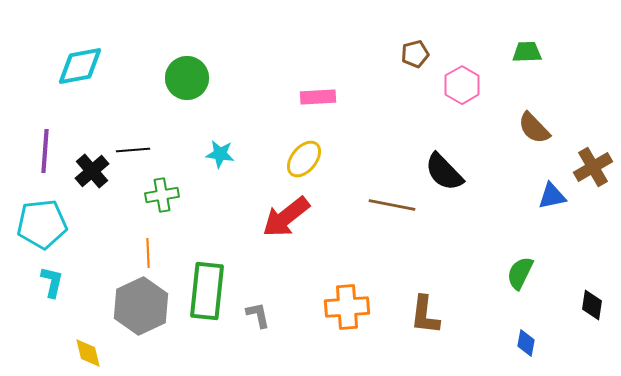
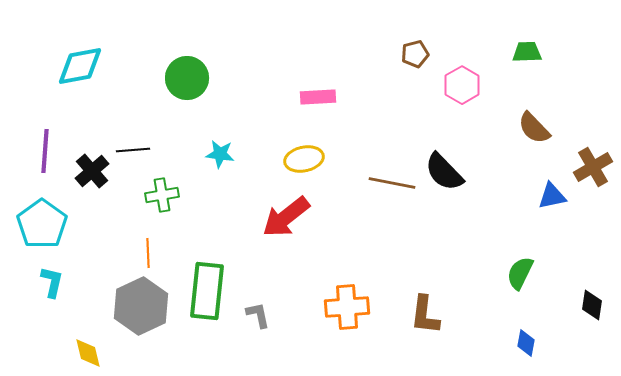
yellow ellipse: rotated 39 degrees clockwise
brown line: moved 22 px up
cyan pentagon: rotated 30 degrees counterclockwise
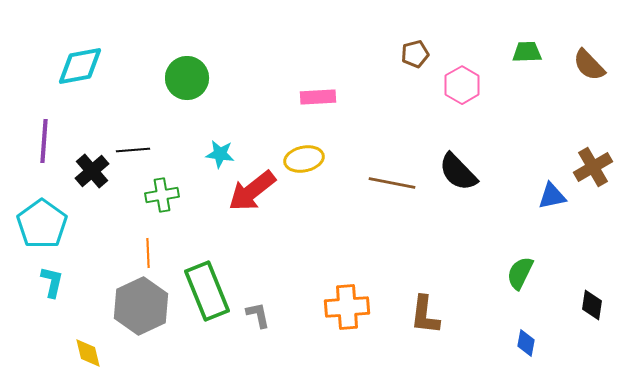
brown semicircle: moved 55 px right, 63 px up
purple line: moved 1 px left, 10 px up
black semicircle: moved 14 px right
red arrow: moved 34 px left, 26 px up
green rectangle: rotated 28 degrees counterclockwise
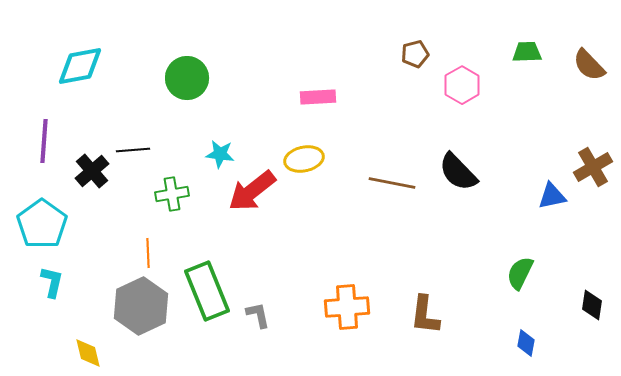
green cross: moved 10 px right, 1 px up
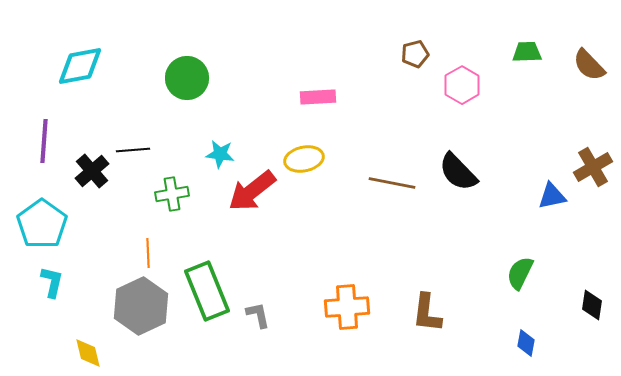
brown L-shape: moved 2 px right, 2 px up
